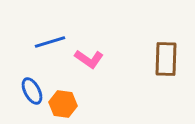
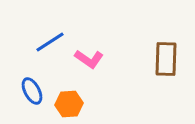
blue line: rotated 16 degrees counterclockwise
orange hexagon: moved 6 px right; rotated 12 degrees counterclockwise
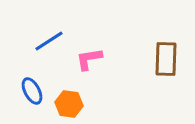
blue line: moved 1 px left, 1 px up
pink L-shape: rotated 136 degrees clockwise
orange hexagon: rotated 12 degrees clockwise
